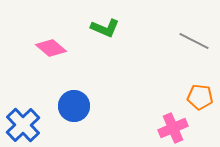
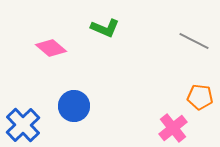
pink cross: rotated 16 degrees counterclockwise
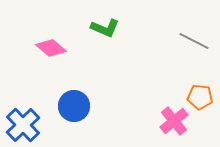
pink cross: moved 1 px right, 7 px up
